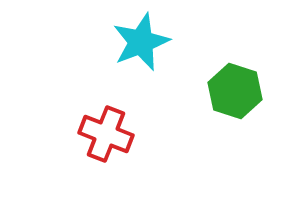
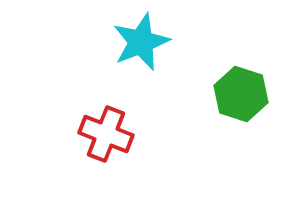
green hexagon: moved 6 px right, 3 px down
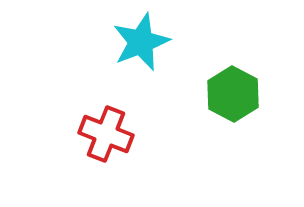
green hexagon: moved 8 px left; rotated 10 degrees clockwise
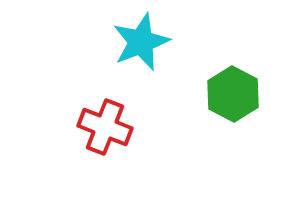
red cross: moved 1 px left, 7 px up
